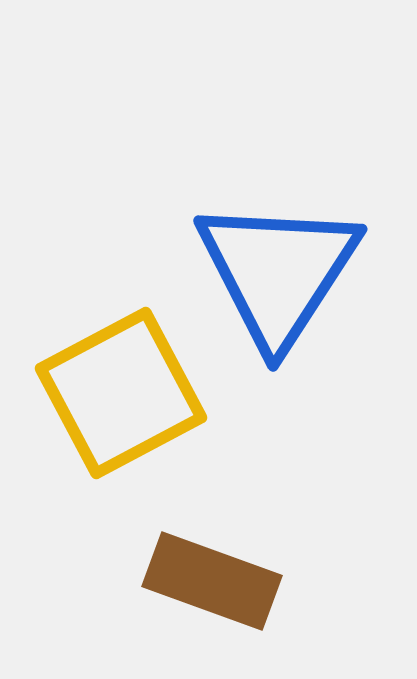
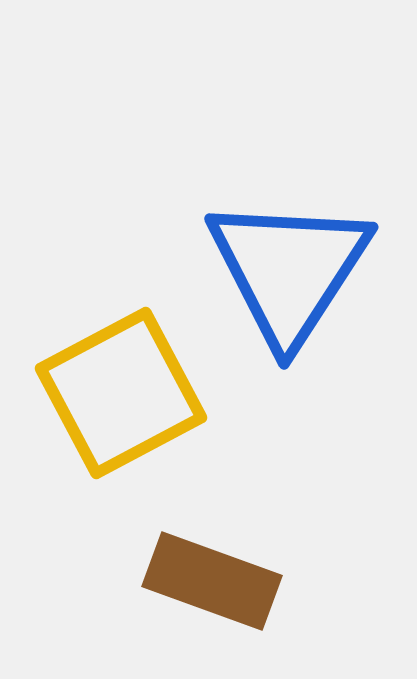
blue triangle: moved 11 px right, 2 px up
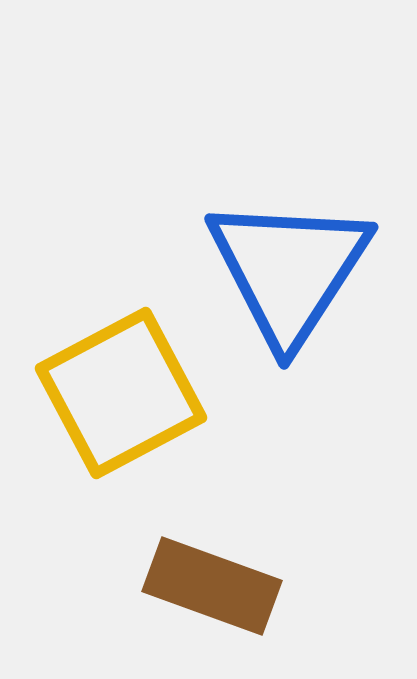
brown rectangle: moved 5 px down
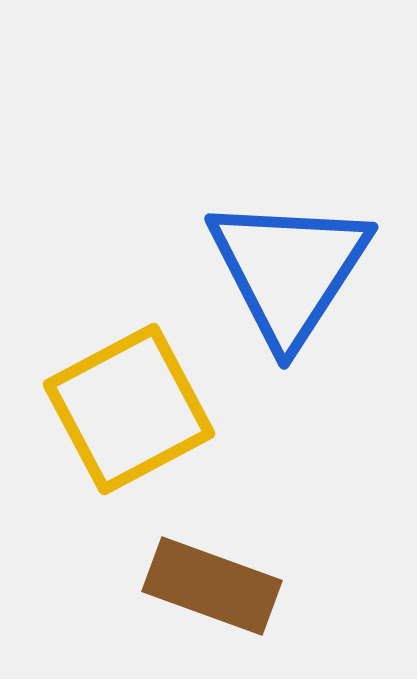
yellow square: moved 8 px right, 16 px down
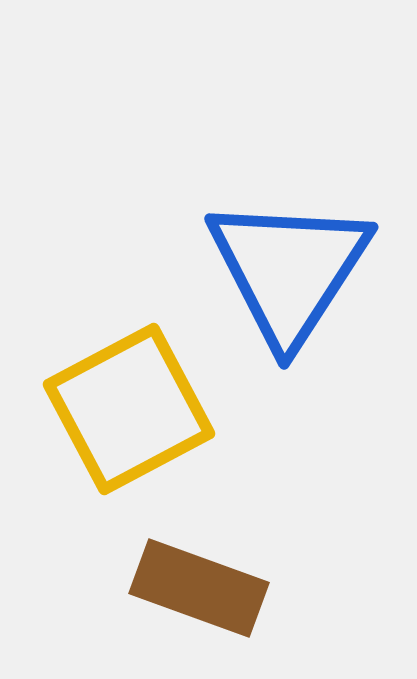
brown rectangle: moved 13 px left, 2 px down
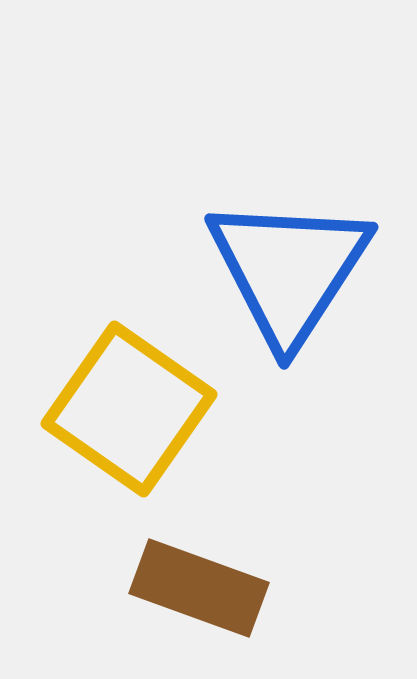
yellow square: rotated 27 degrees counterclockwise
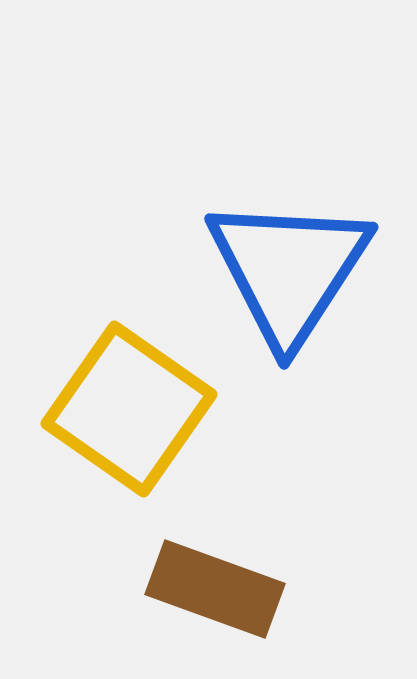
brown rectangle: moved 16 px right, 1 px down
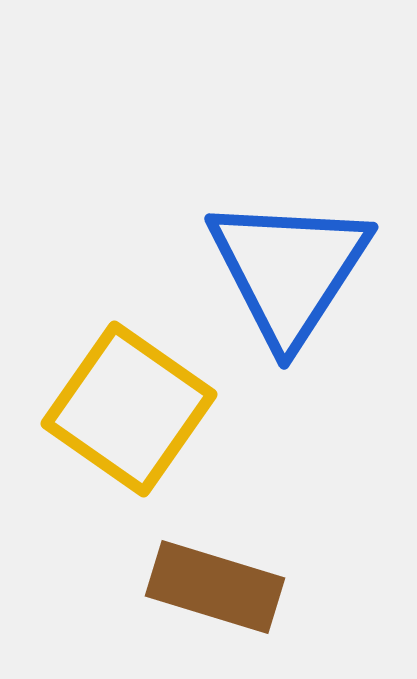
brown rectangle: moved 2 px up; rotated 3 degrees counterclockwise
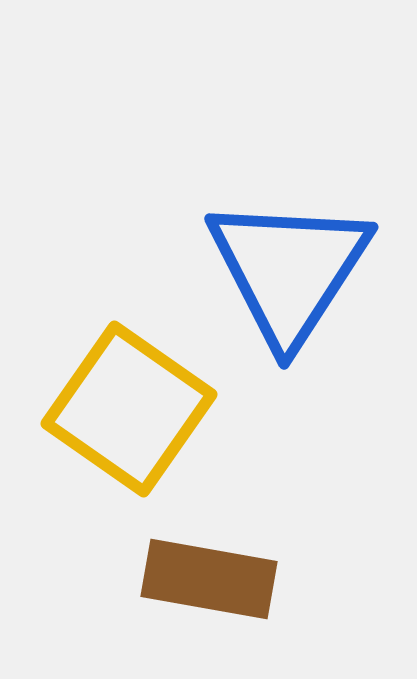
brown rectangle: moved 6 px left, 8 px up; rotated 7 degrees counterclockwise
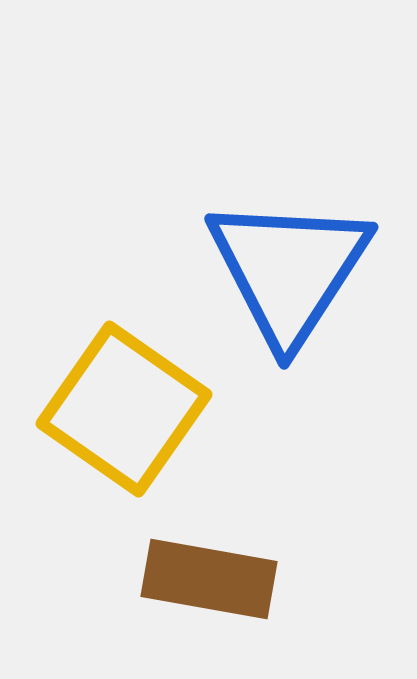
yellow square: moved 5 px left
